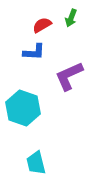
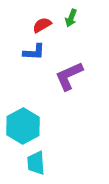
cyan hexagon: moved 18 px down; rotated 12 degrees clockwise
cyan trapezoid: rotated 10 degrees clockwise
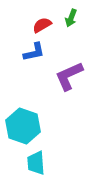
blue L-shape: rotated 15 degrees counterclockwise
cyan hexagon: rotated 12 degrees counterclockwise
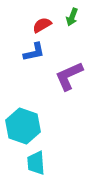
green arrow: moved 1 px right, 1 px up
